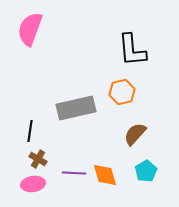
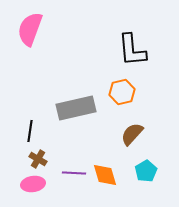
brown semicircle: moved 3 px left
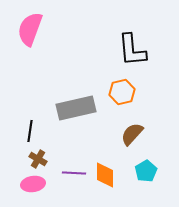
orange diamond: rotated 16 degrees clockwise
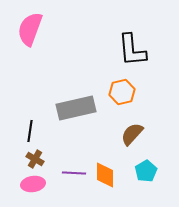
brown cross: moved 3 px left
